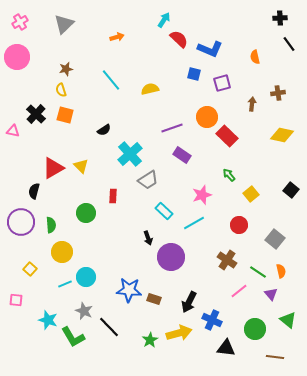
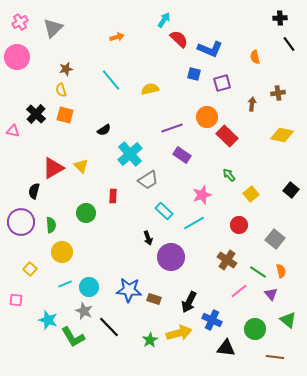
gray triangle at (64, 24): moved 11 px left, 4 px down
cyan circle at (86, 277): moved 3 px right, 10 px down
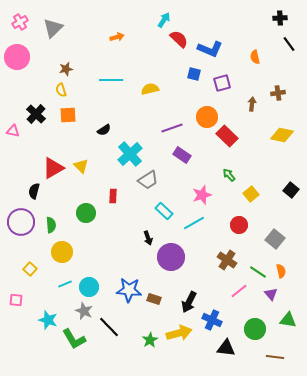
cyan line at (111, 80): rotated 50 degrees counterclockwise
orange square at (65, 115): moved 3 px right; rotated 18 degrees counterclockwise
green triangle at (288, 320): rotated 30 degrees counterclockwise
green L-shape at (73, 337): moved 1 px right, 2 px down
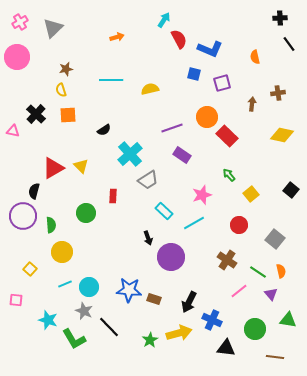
red semicircle at (179, 39): rotated 18 degrees clockwise
purple circle at (21, 222): moved 2 px right, 6 px up
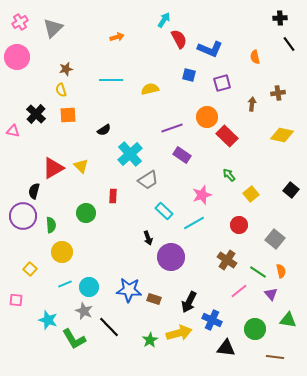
blue square at (194, 74): moved 5 px left, 1 px down
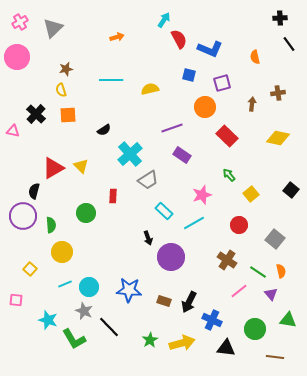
orange circle at (207, 117): moved 2 px left, 10 px up
yellow diamond at (282, 135): moved 4 px left, 3 px down
brown rectangle at (154, 299): moved 10 px right, 2 px down
yellow arrow at (179, 333): moved 3 px right, 10 px down
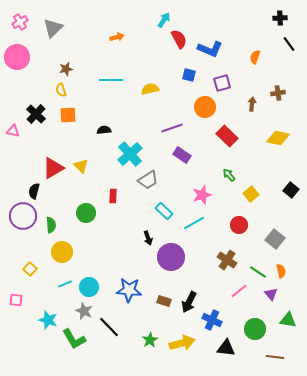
orange semicircle at (255, 57): rotated 32 degrees clockwise
black semicircle at (104, 130): rotated 152 degrees counterclockwise
